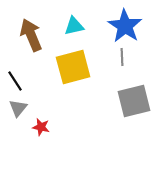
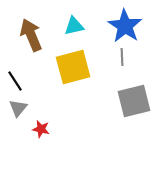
red star: moved 2 px down
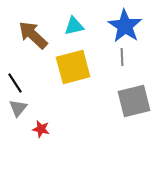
brown arrow: moved 2 px right; rotated 24 degrees counterclockwise
black line: moved 2 px down
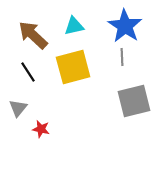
black line: moved 13 px right, 11 px up
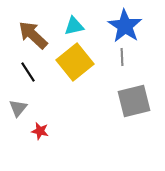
yellow square: moved 2 px right, 5 px up; rotated 24 degrees counterclockwise
red star: moved 1 px left, 2 px down
